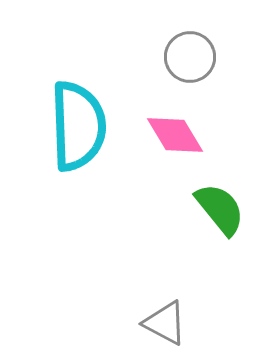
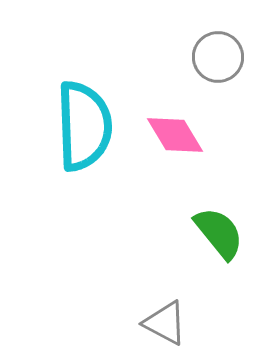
gray circle: moved 28 px right
cyan semicircle: moved 6 px right
green semicircle: moved 1 px left, 24 px down
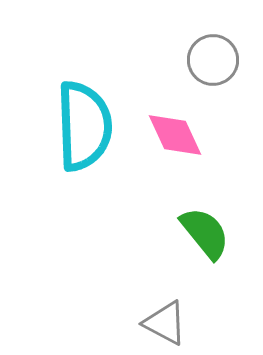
gray circle: moved 5 px left, 3 px down
pink diamond: rotated 6 degrees clockwise
green semicircle: moved 14 px left
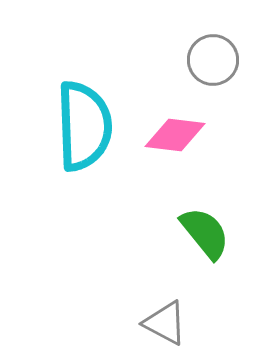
pink diamond: rotated 58 degrees counterclockwise
